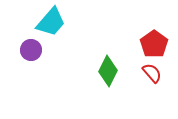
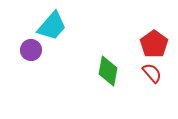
cyan trapezoid: moved 1 px right, 4 px down
green diamond: rotated 16 degrees counterclockwise
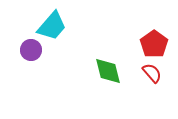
green diamond: rotated 24 degrees counterclockwise
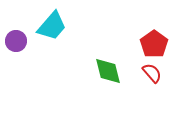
purple circle: moved 15 px left, 9 px up
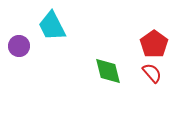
cyan trapezoid: rotated 112 degrees clockwise
purple circle: moved 3 px right, 5 px down
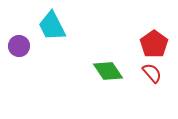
green diamond: rotated 20 degrees counterclockwise
